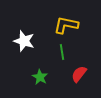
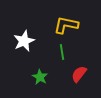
white star: rotated 30 degrees clockwise
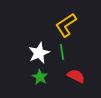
yellow L-shape: rotated 45 degrees counterclockwise
white star: moved 15 px right, 12 px down
red semicircle: moved 3 px left, 2 px down; rotated 78 degrees clockwise
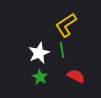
green line: moved 2 px up
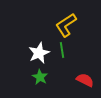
red semicircle: moved 9 px right, 4 px down
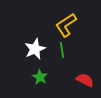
white star: moved 4 px left, 4 px up
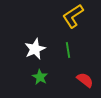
yellow L-shape: moved 7 px right, 9 px up
green line: moved 6 px right
red semicircle: rotated 12 degrees clockwise
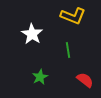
yellow L-shape: rotated 125 degrees counterclockwise
white star: moved 3 px left, 15 px up; rotated 15 degrees counterclockwise
green star: rotated 14 degrees clockwise
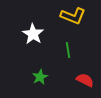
white star: moved 1 px right
red semicircle: rotated 12 degrees counterclockwise
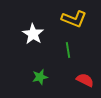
yellow L-shape: moved 1 px right, 3 px down
green star: rotated 14 degrees clockwise
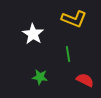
green line: moved 4 px down
green star: rotated 21 degrees clockwise
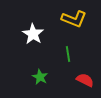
green star: rotated 21 degrees clockwise
